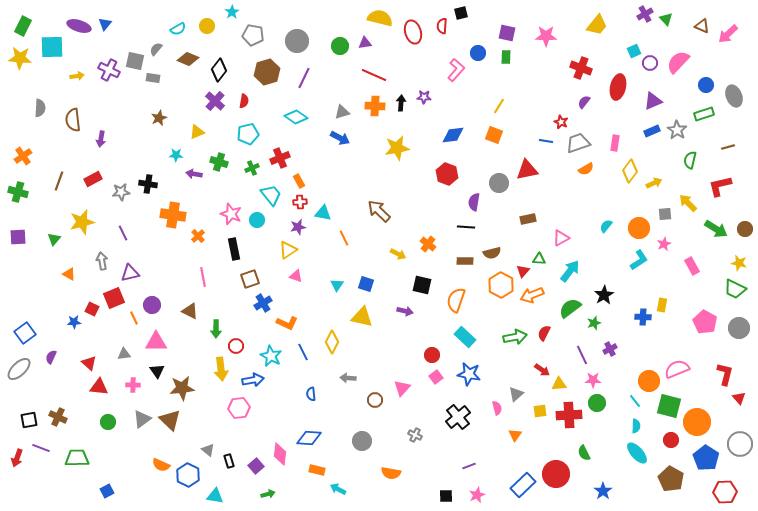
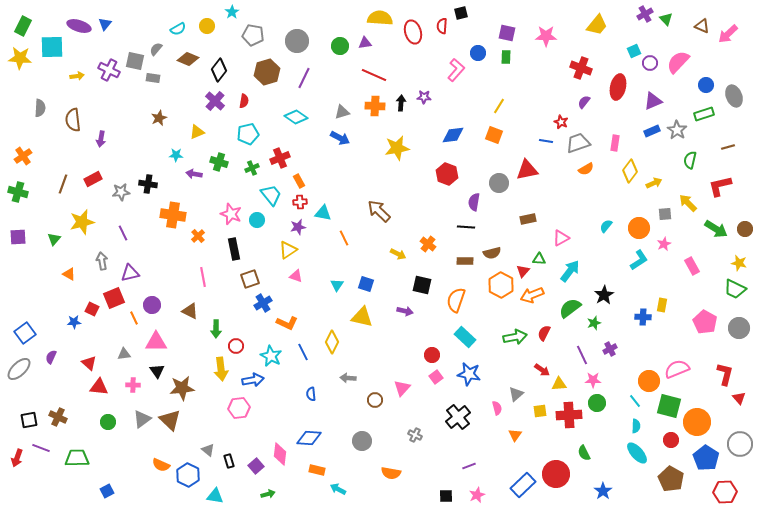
yellow semicircle at (380, 18): rotated 10 degrees counterclockwise
brown line at (59, 181): moved 4 px right, 3 px down
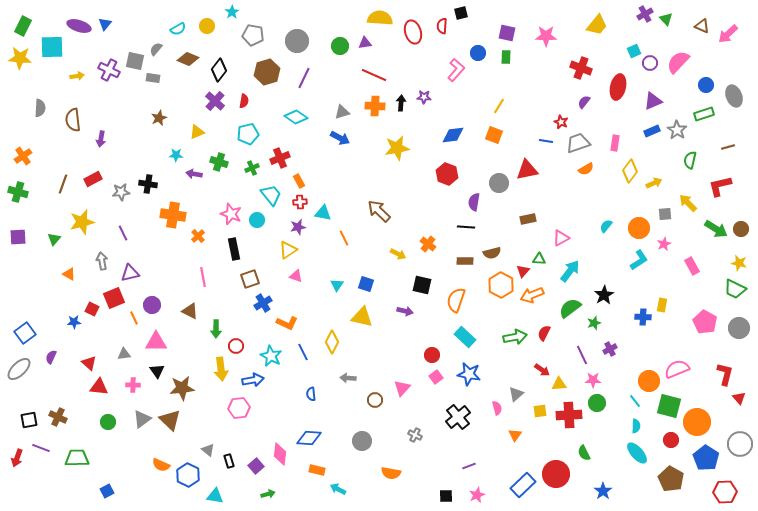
brown circle at (745, 229): moved 4 px left
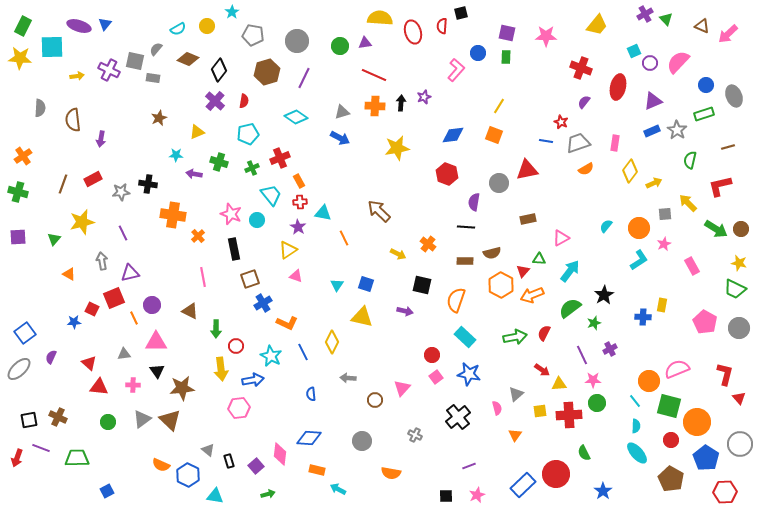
purple star at (424, 97): rotated 24 degrees counterclockwise
purple star at (298, 227): rotated 28 degrees counterclockwise
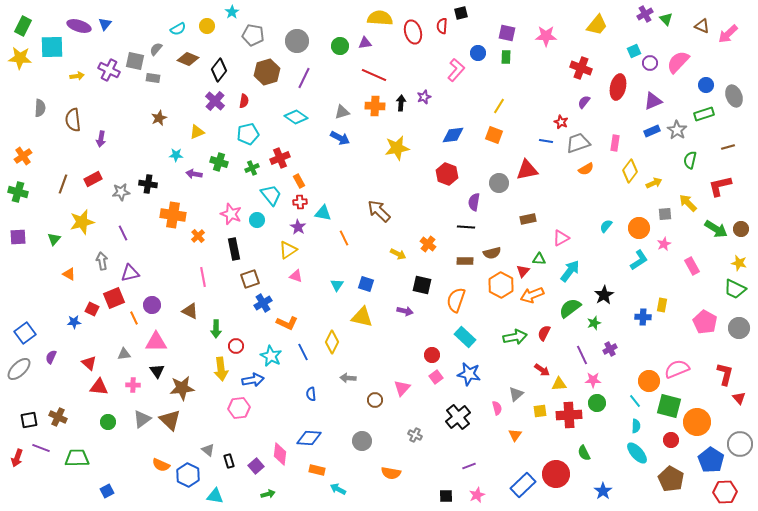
blue pentagon at (706, 458): moved 5 px right, 2 px down
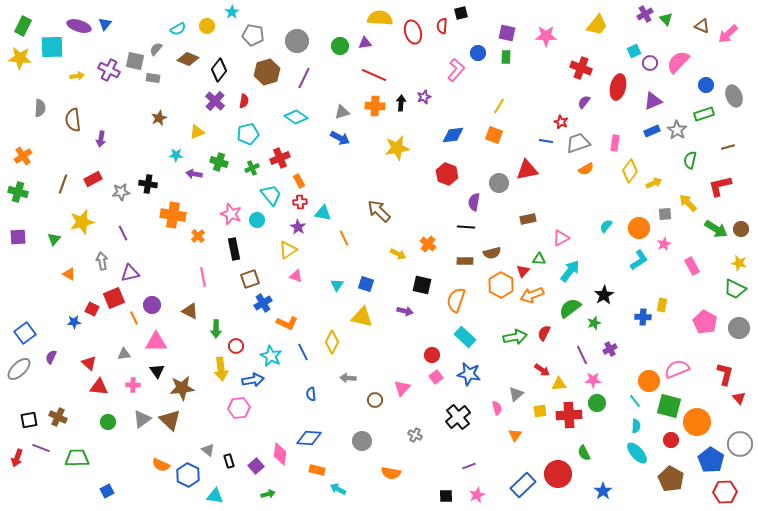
red circle at (556, 474): moved 2 px right
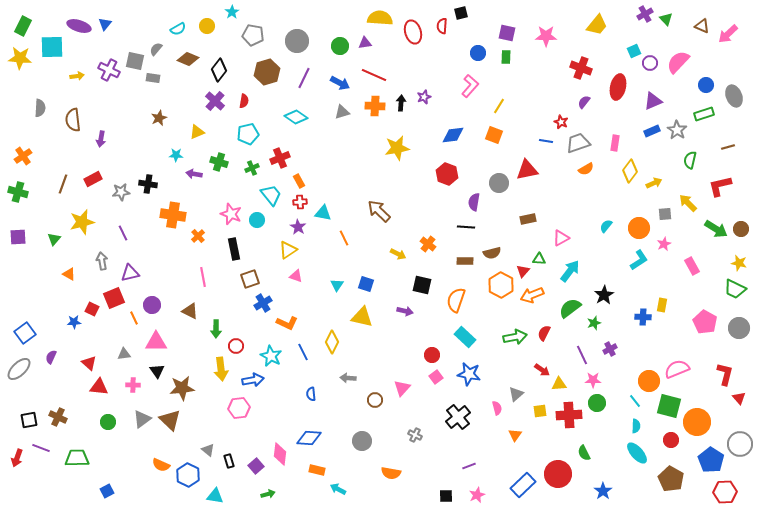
pink L-shape at (456, 70): moved 14 px right, 16 px down
blue arrow at (340, 138): moved 55 px up
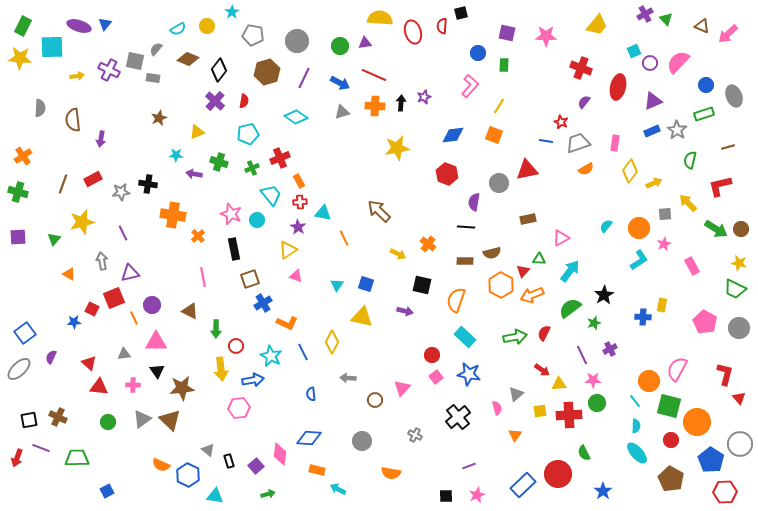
green rectangle at (506, 57): moved 2 px left, 8 px down
pink semicircle at (677, 369): rotated 40 degrees counterclockwise
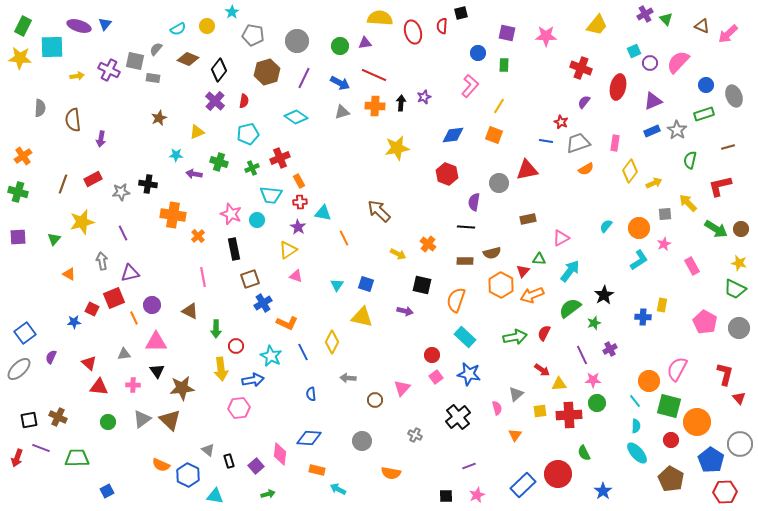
cyan trapezoid at (271, 195): rotated 135 degrees clockwise
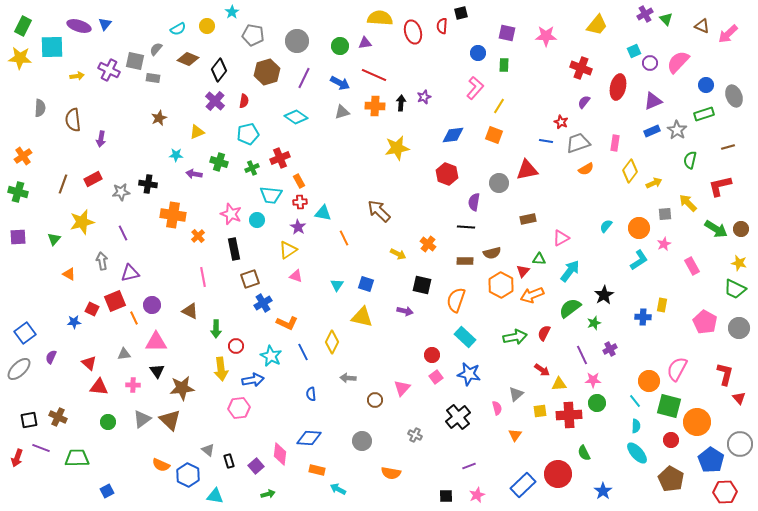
pink L-shape at (470, 86): moved 5 px right, 2 px down
red square at (114, 298): moved 1 px right, 3 px down
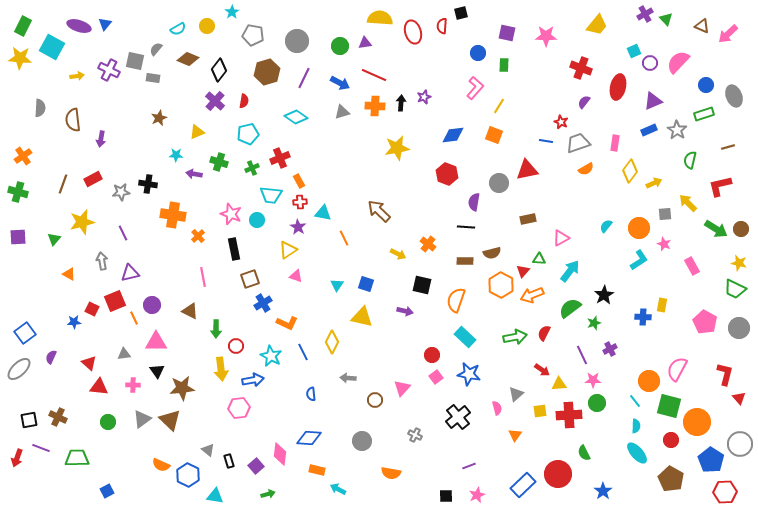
cyan square at (52, 47): rotated 30 degrees clockwise
blue rectangle at (652, 131): moved 3 px left, 1 px up
pink star at (664, 244): rotated 24 degrees counterclockwise
